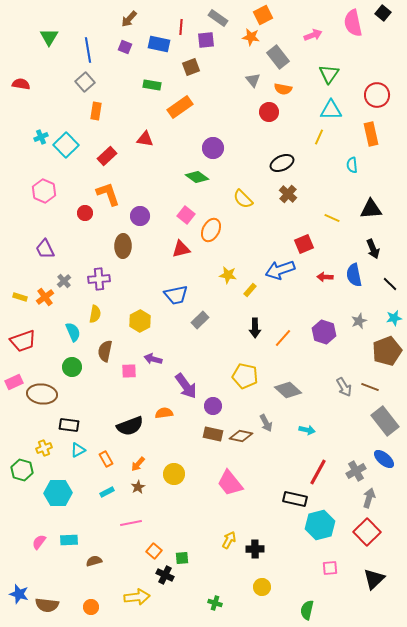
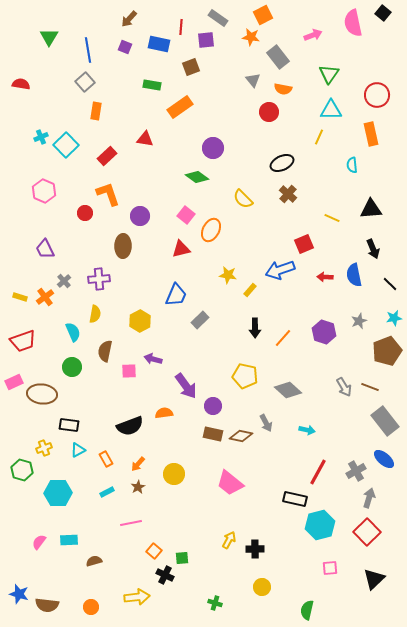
blue trapezoid at (176, 295): rotated 55 degrees counterclockwise
pink trapezoid at (230, 483): rotated 12 degrees counterclockwise
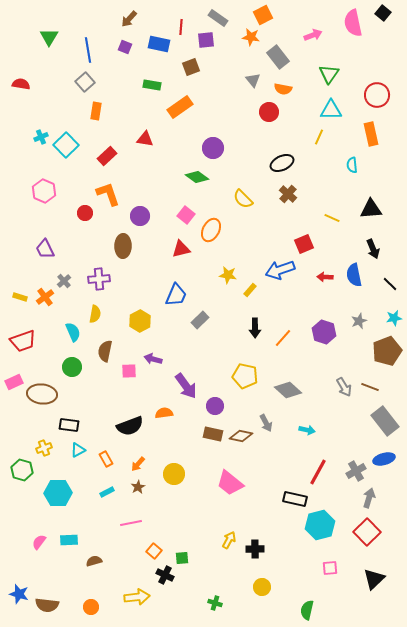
purple circle at (213, 406): moved 2 px right
blue ellipse at (384, 459): rotated 55 degrees counterclockwise
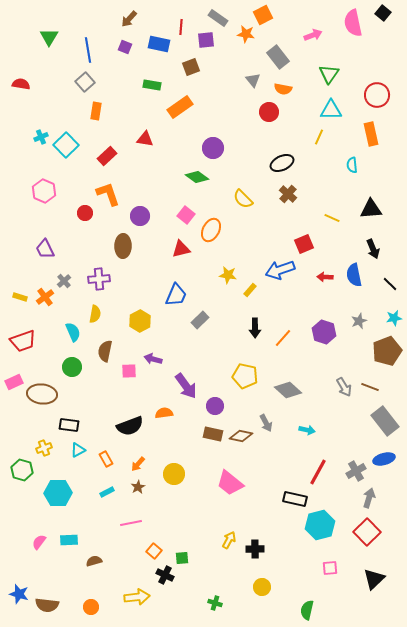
orange star at (251, 37): moved 5 px left, 3 px up
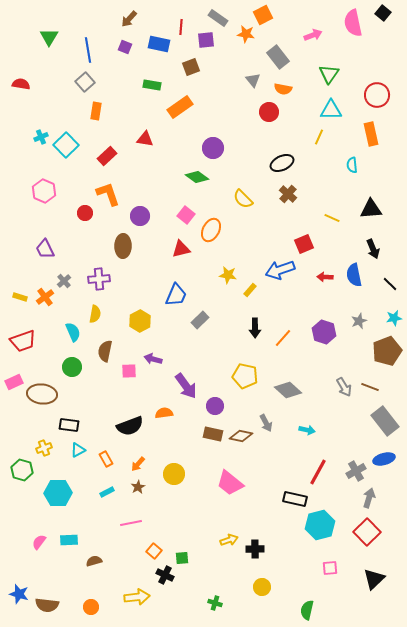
yellow arrow at (229, 540): rotated 42 degrees clockwise
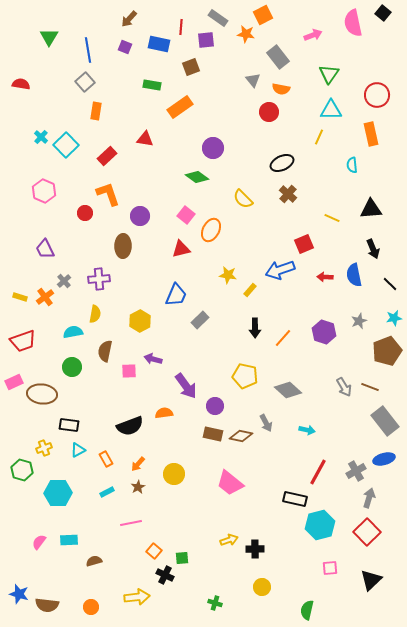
orange semicircle at (283, 89): moved 2 px left
cyan cross at (41, 137): rotated 24 degrees counterclockwise
cyan semicircle at (73, 332): rotated 78 degrees counterclockwise
black triangle at (374, 579): moved 3 px left, 1 px down
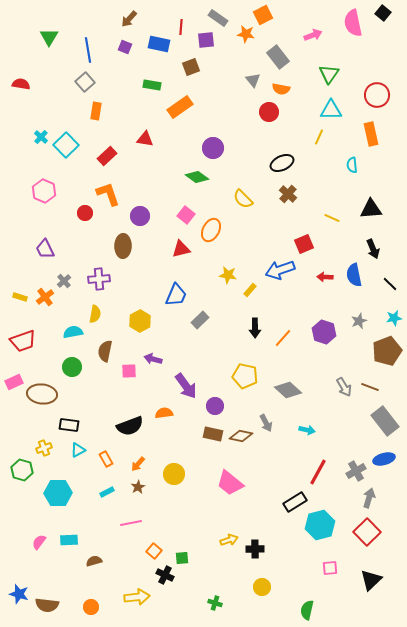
black rectangle at (295, 499): moved 3 px down; rotated 45 degrees counterclockwise
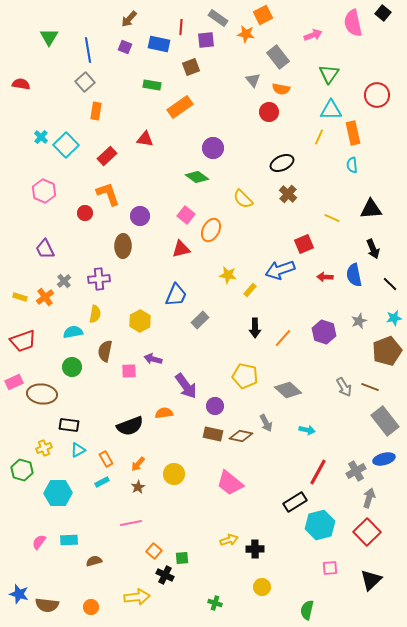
orange rectangle at (371, 134): moved 18 px left, 1 px up
cyan rectangle at (107, 492): moved 5 px left, 10 px up
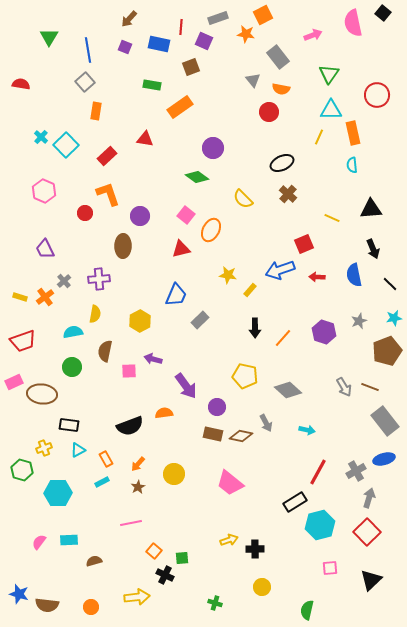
gray rectangle at (218, 18): rotated 54 degrees counterclockwise
purple square at (206, 40): moved 2 px left, 1 px down; rotated 30 degrees clockwise
red arrow at (325, 277): moved 8 px left
purple circle at (215, 406): moved 2 px right, 1 px down
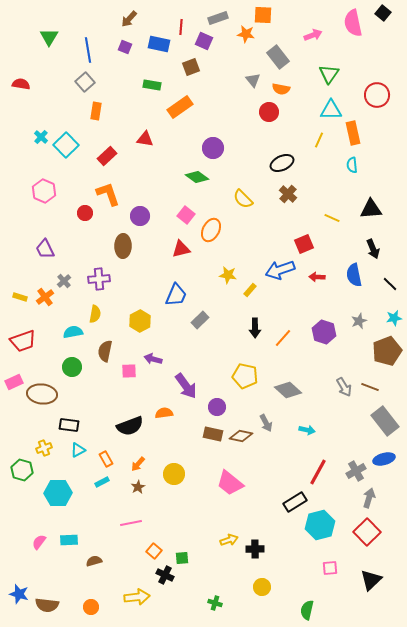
orange square at (263, 15): rotated 30 degrees clockwise
yellow line at (319, 137): moved 3 px down
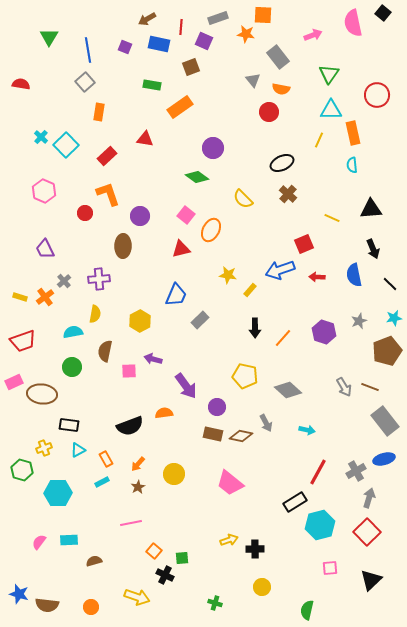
brown arrow at (129, 19): moved 18 px right; rotated 18 degrees clockwise
orange rectangle at (96, 111): moved 3 px right, 1 px down
yellow arrow at (137, 597): rotated 25 degrees clockwise
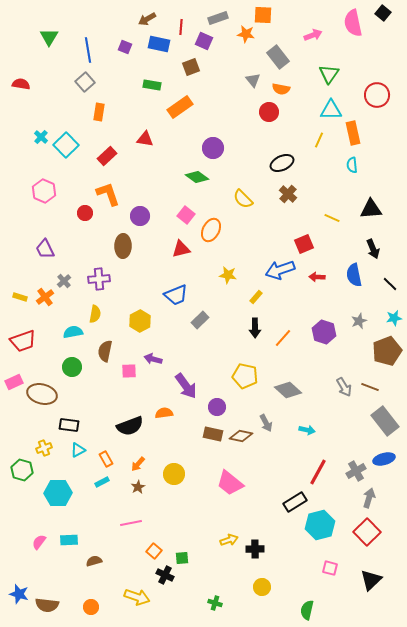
yellow rectangle at (250, 290): moved 6 px right, 7 px down
blue trapezoid at (176, 295): rotated 45 degrees clockwise
brown ellipse at (42, 394): rotated 8 degrees clockwise
pink square at (330, 568): rotated 21 degrees clockwise
